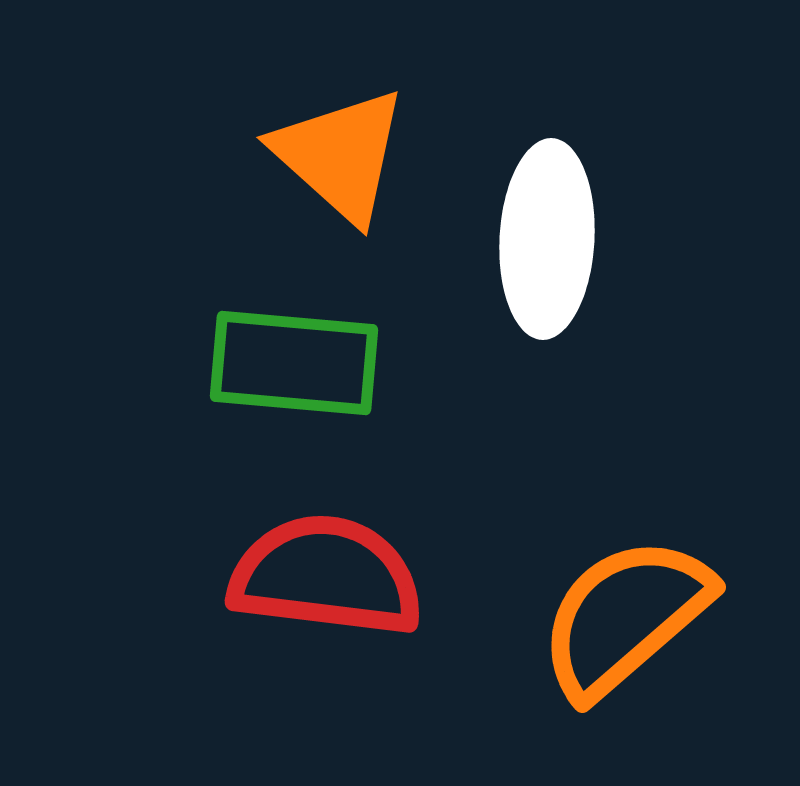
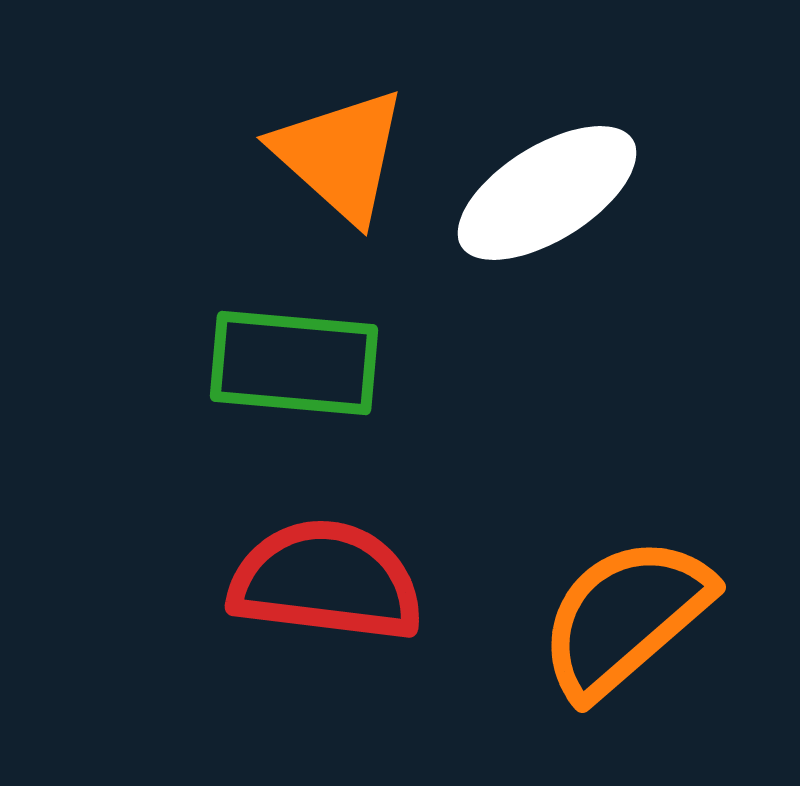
white ellipse: moved 46 px up; rotated 55 degrees clockwise
red semicircle: moved 5 px down
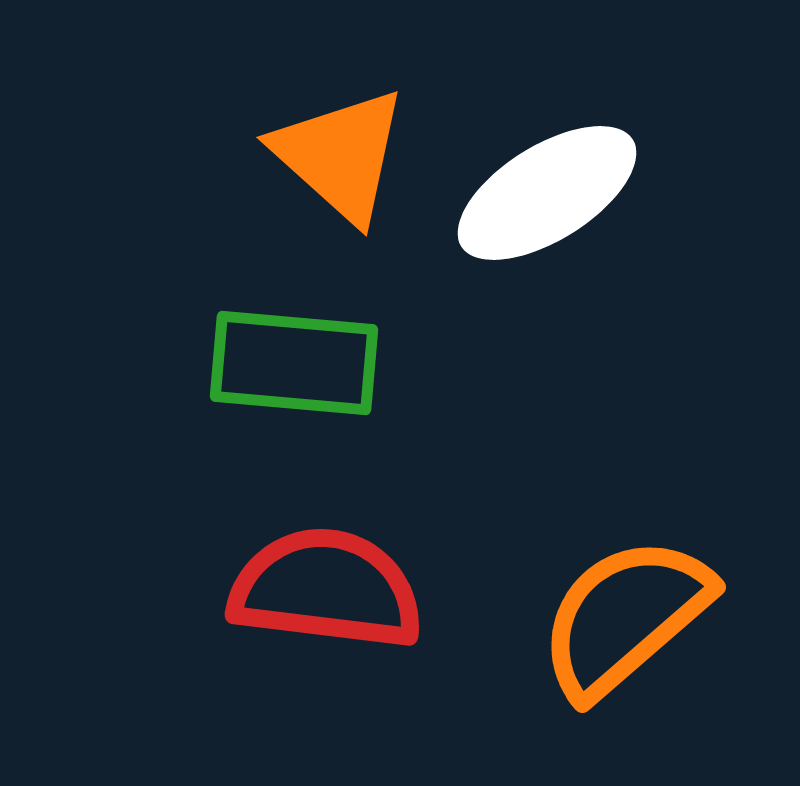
red semicircle: moved 8 px down
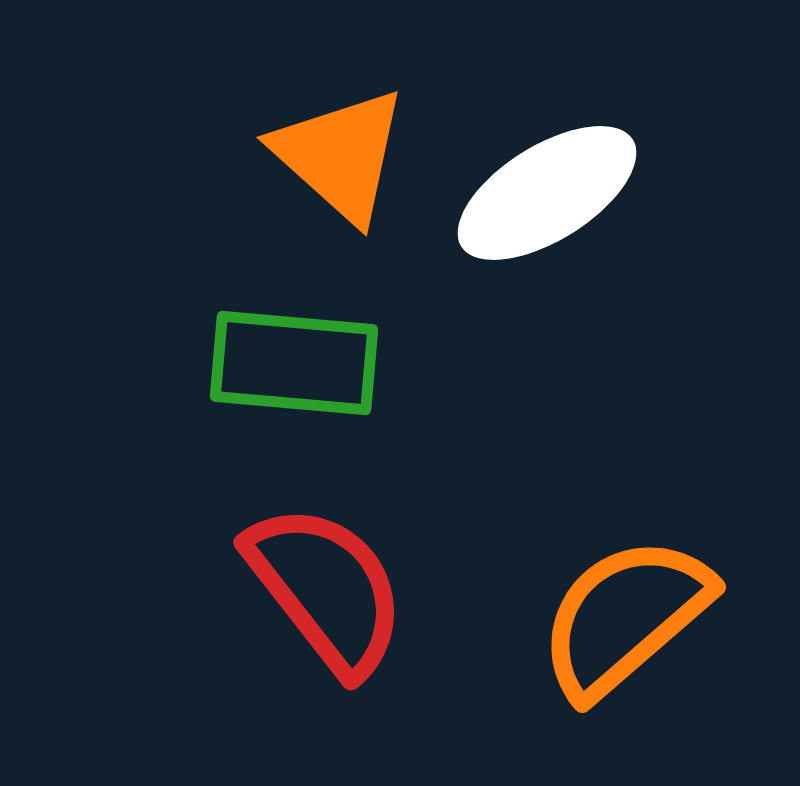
red semicircle: rotated 45 degrees clockwise
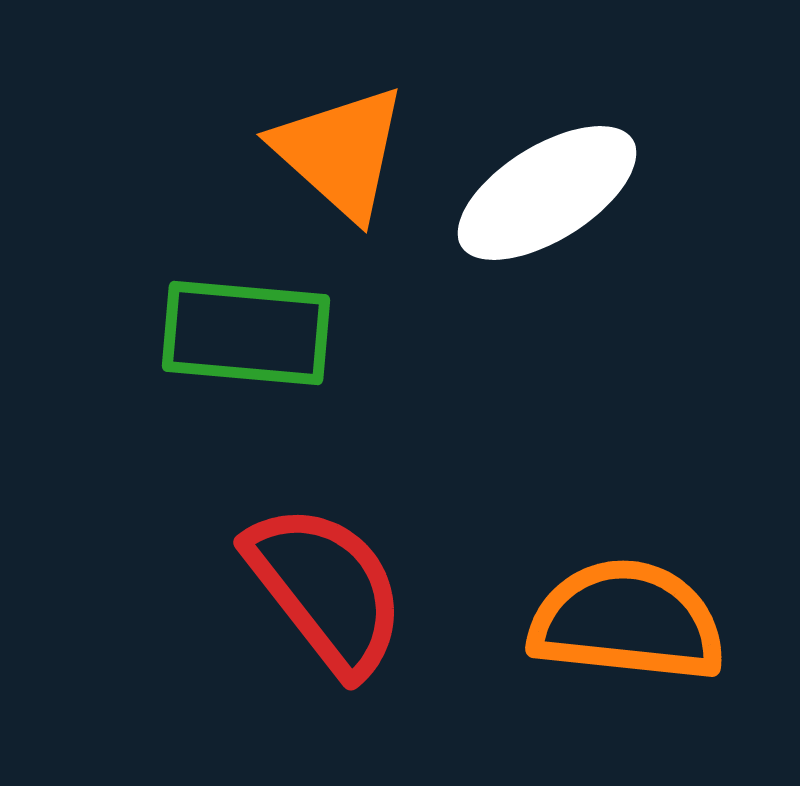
orange triangle: moved 3 px up
green rectangle: moved 48 px left, 30 px up
orange semicircle: moved 2 px right, 4 px down; rotated 47 degrees clockwise
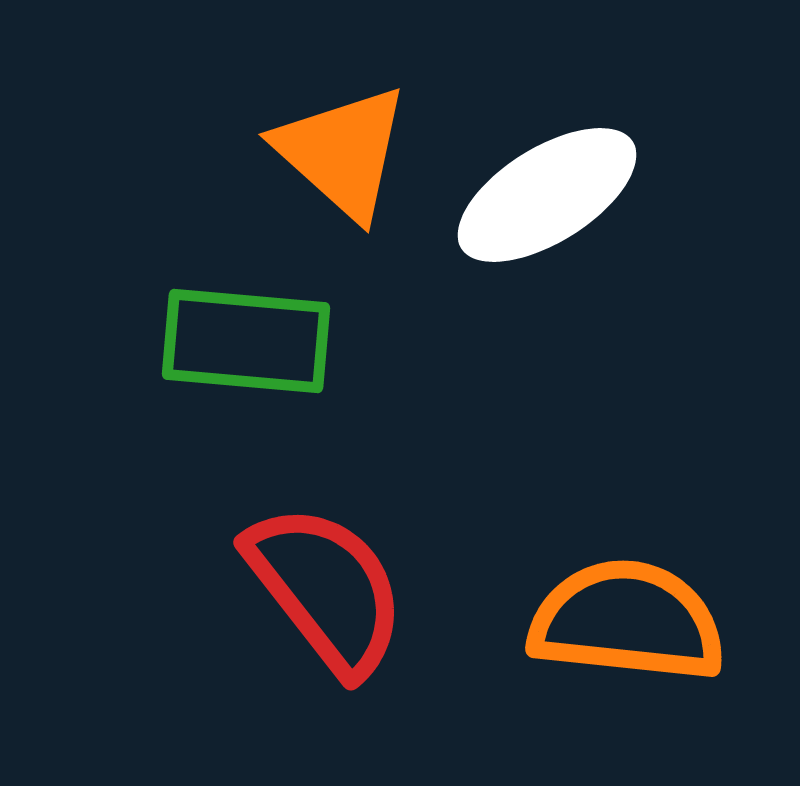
orange triangle: moved 2 px right
white ellipse: moved 2 px down
green rectangle: moved 8 px down
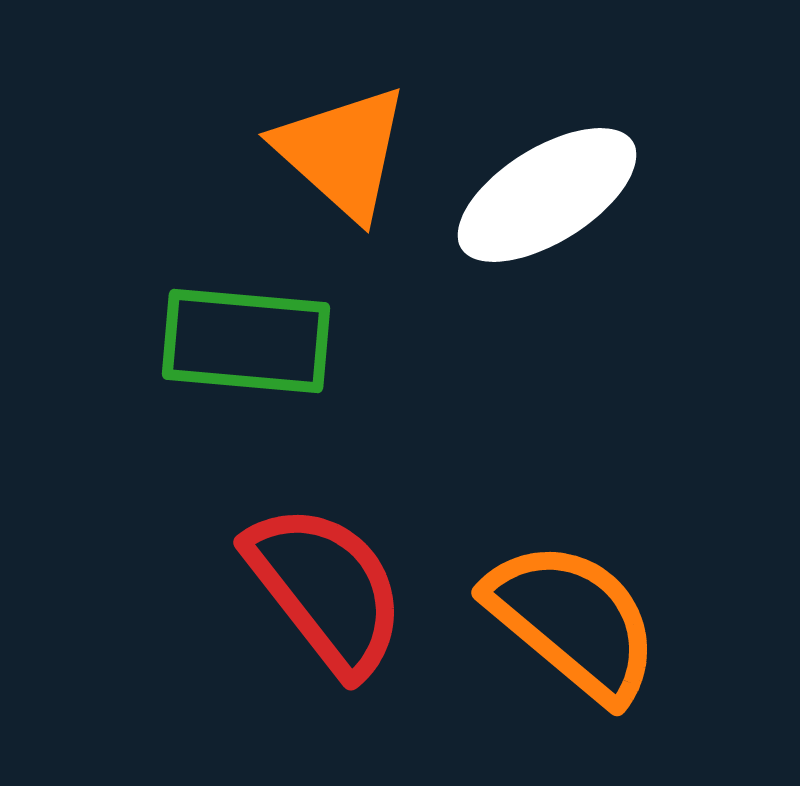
orange semicircle: moved 54 px left; rotated 34 degrees clockwise
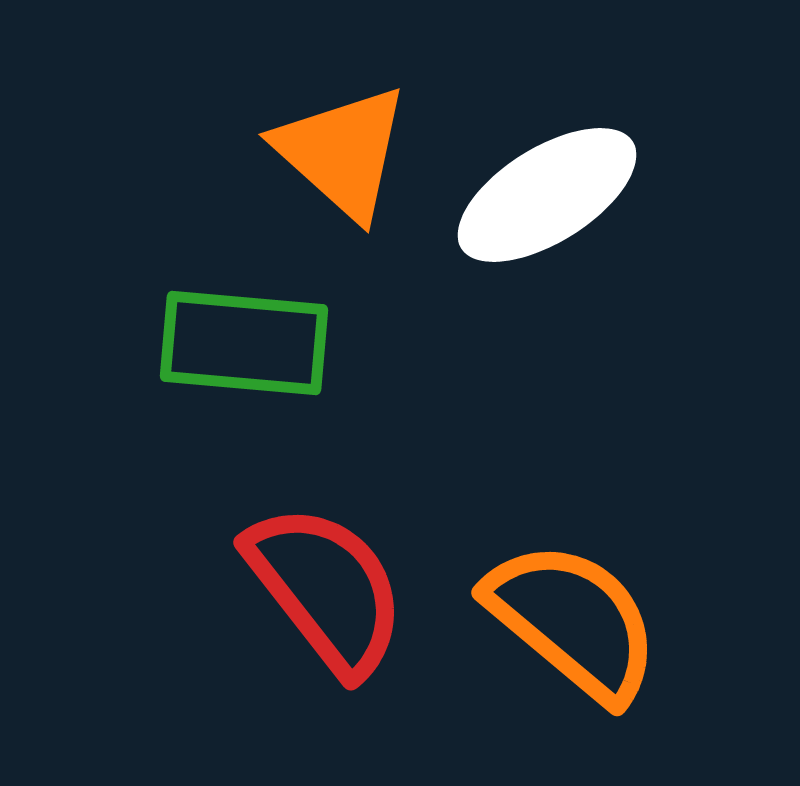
green rectangle: moved 2 px left, 2 px down
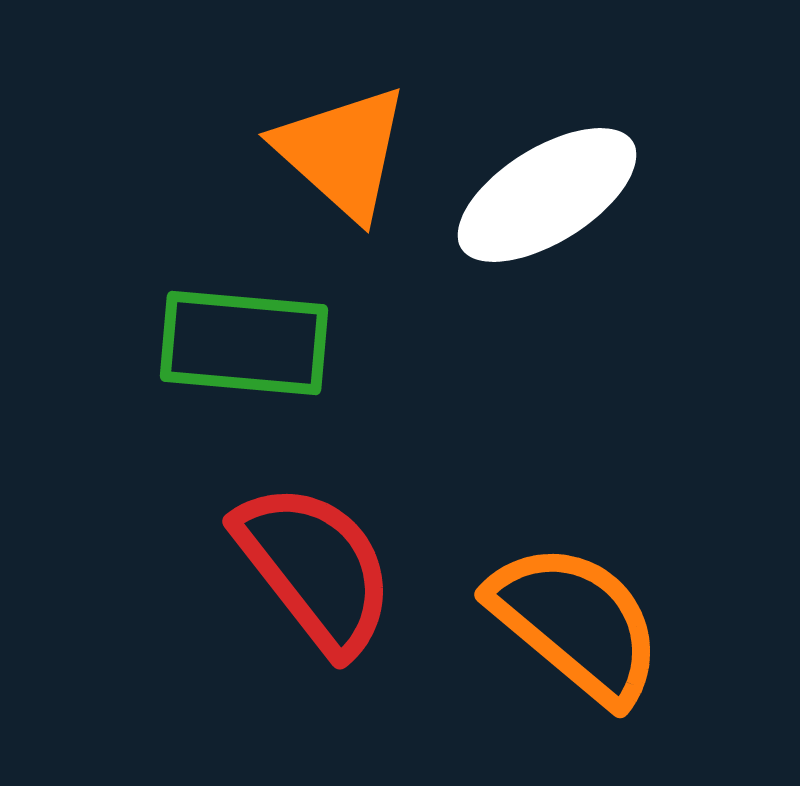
red semicircle: moved 11 px left, 21 px up
orange semicircle: moved 3 px right, 2 px down
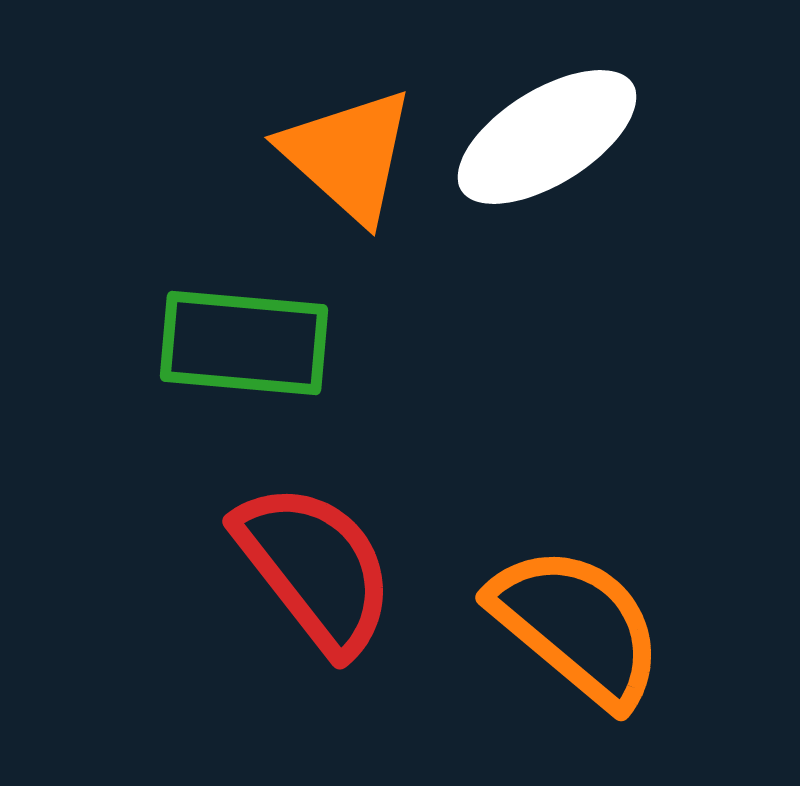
orange triangle: moved 6 px right, 3 px down
white ellipse: moved 58 px up
orange semicircle: moved 1 px right, 3 px down
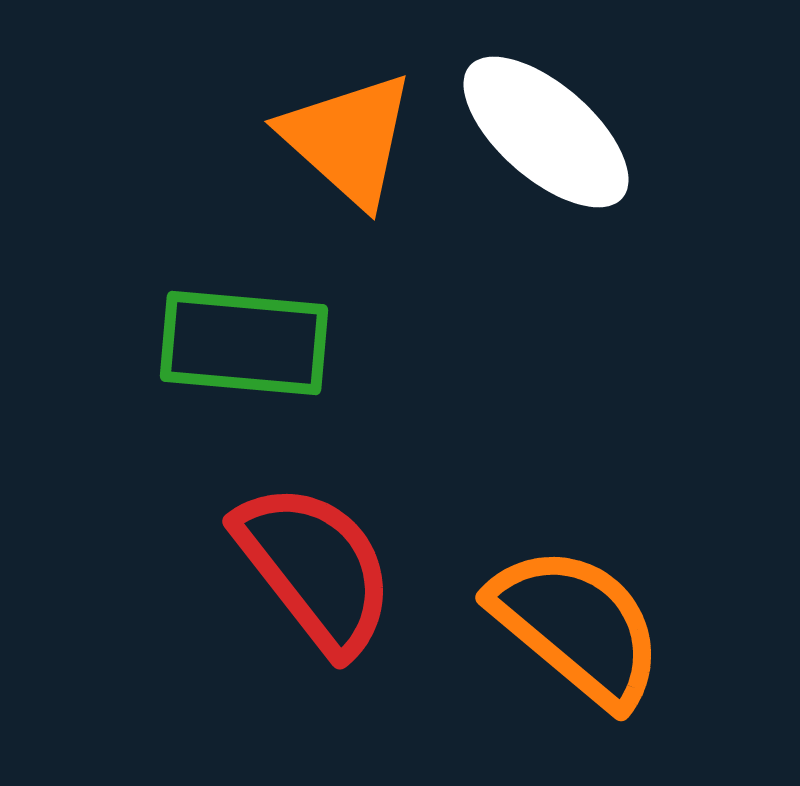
white ellipse: moved 1 px left, 5 px up; rotated 73 degrees clockwise
orange triangle: moved 16 px up
